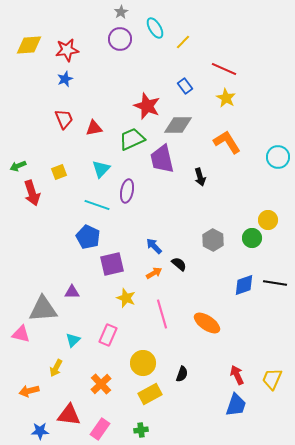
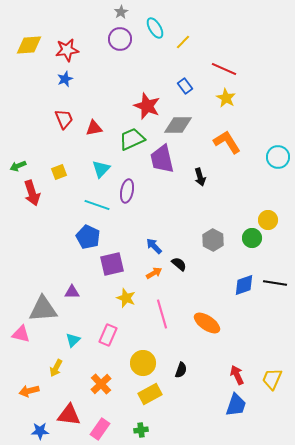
black semicircle at (182, 374): moved 1 px left, 4 px up
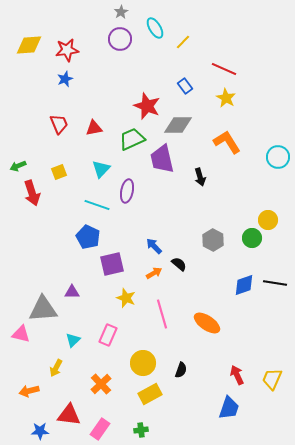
red trapezoid at (64, 119): moved 5 px left, 5 px down
blue trapezoid at (236, 405): moved 7 px left, 3 px down
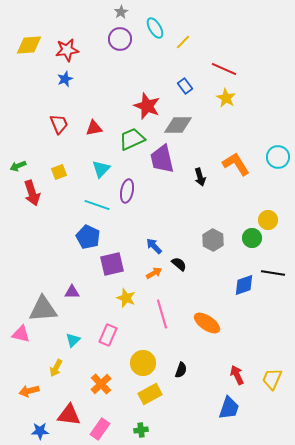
orange L-shape at (227, 142): moved 9 px right, 22 px down
black line at (275, 283): moved 2 px left, 10 px up
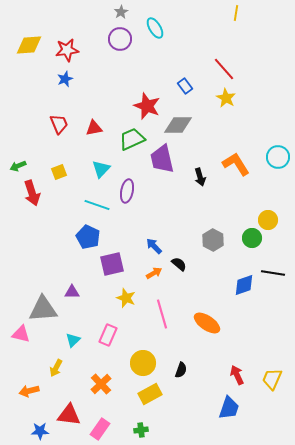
yellow line at (183, 42): moved 53 px right, 29 px up; rotated 35 degrees counterclockwise
red line at (224, 69): rotated 25 degrees clockwise
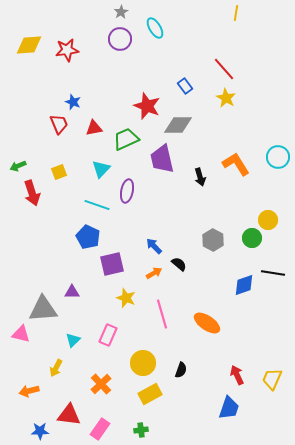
blue star at (65, 79): moved 8 px right, 23 px down; rotated 28 degrees counterclockwise
green trapezoid at (132, 139): moved 6 px left
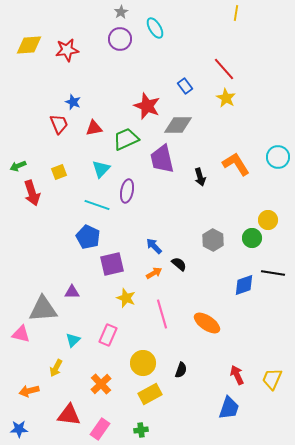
blue star at (40, 431): moved 21 px left, 2 px up
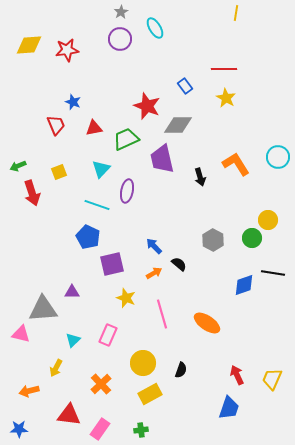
red line at (224, 69): rotated 50 degrees counterclockwise
red trapezoid at (59, 124): moved 3 px left, 1 px down
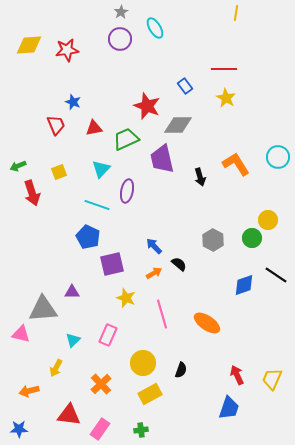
black line at (273, 273): moved 3 px right, 2 px down; rotated 25 degrees clockwise
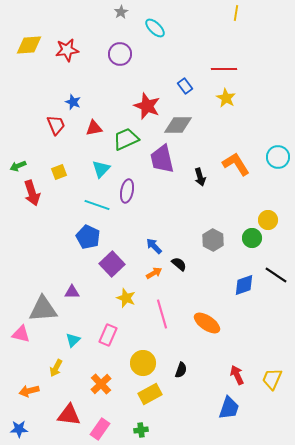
cyan ellipse at (155, 28): rotated 15 degrees counterclockwise
purple circle at (120, 39): moved 15 px down
purple square at (112, 264): rotated 30 degrees counterclockwise
